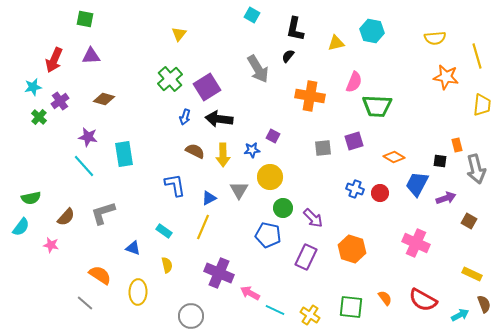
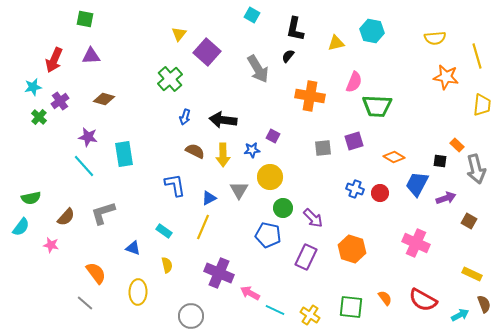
purple square at (207, 87): moved 35 px up; rotated 16 degrees counterclockwise
black arrow at (219, 119): moved 4 px right, 1 px down
orange rectangle at (457, 145): rotated 32 degrees counterclockwise
orange semicircle at (100, 275): moved 4 px left, 2 px up; rotated 20 degrees clockwise
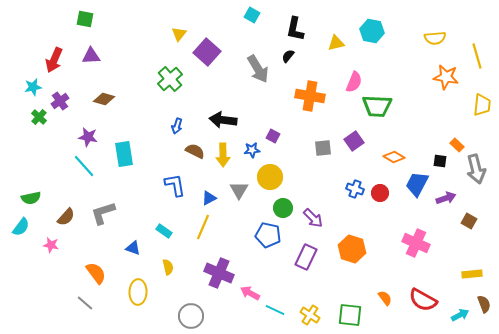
blue arrow at (185, 117): moved 8 px left, 9 px down
purple square at (354, 141): rotated 18 degrees counterclockwise
yellow semicircle at (167, 265): moved 1 px right, 2 px down
yellow rectangle at (472, 274): rotated 30 degrees counterclockwise
green square at (351, 307): moved 1 px left, 8 px down
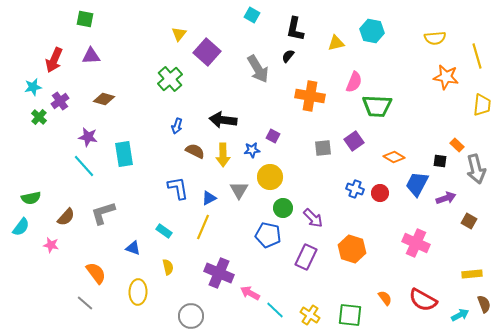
blue L-shape at (175, 185): moved 3 px right, 3 px down
cyan line at (275, 310): rotated 18 degrees clockwise
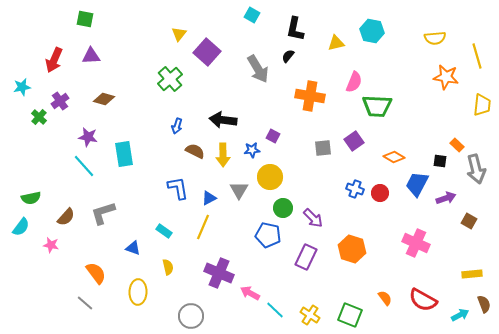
cyan star at (33, 87): moved 11 px left
green square at (350, 315): rotated 15 degrees clockwise
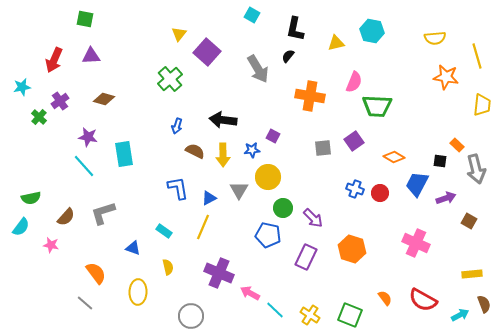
yellow circle at (270, 177): moved 2 px left
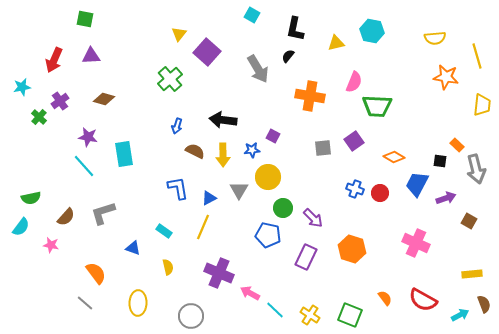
yellow ellipse at (138, 292): moved 11 px down
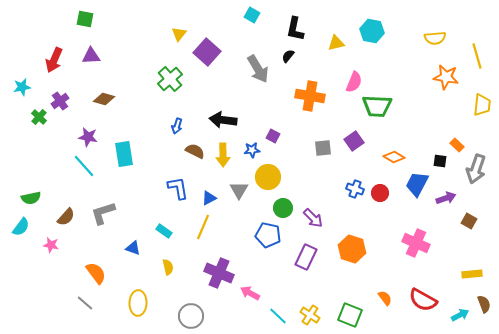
gray arrow at (476, 169): rotated 32 degrees clockwise
cyan line at (275, 310): moved 3 px right, 6 px down
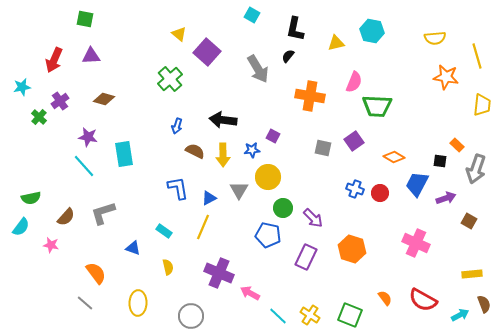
yellow triangle at (179, 34): rotated 28 degrees counterclockwise
gray square at (323, 148): rotated 18 degrees clockwise
